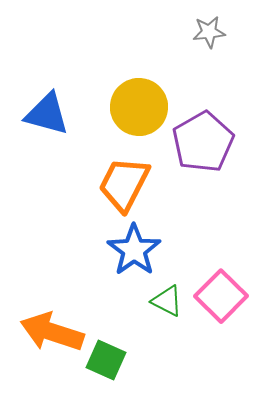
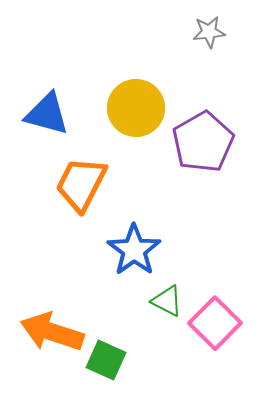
yellow circle: moved 3 px left, 1 px down
orange trapezoid: moved 43 px left
pink square: moved 6 px left, 27 px down
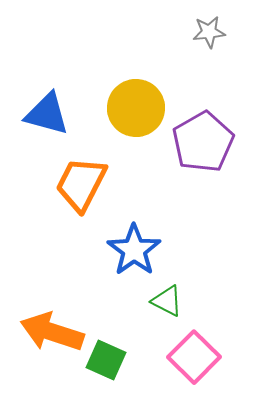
pink square: moved 21 px left, 34 px down
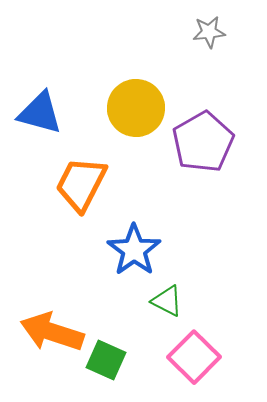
blue triangle: moved 7 px left, 1 px up
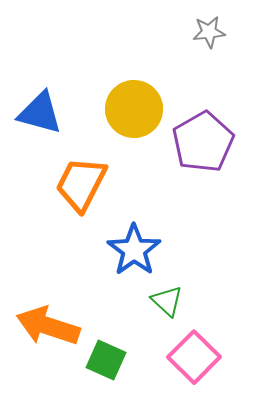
yellow circle: moved 2 px left, 1 px down
green triangle: rotated 16 degrees clockwise
orange arrow: moved 4 px left, 6 px up
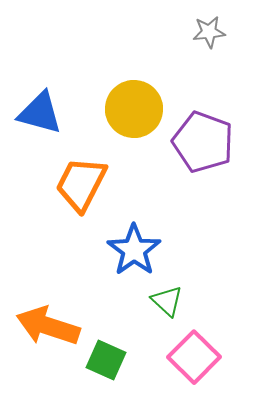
purple pentagon: rotated 22 degrees counterclockwise
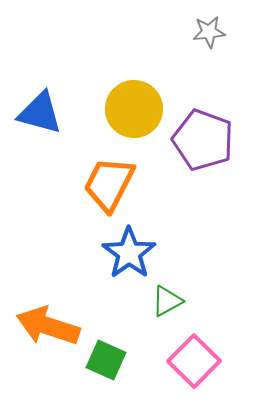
purple pentagon: moved 2 px up
orange trapezoid: moved 28 px right
blue star: moved 5 px left, 3 px down
green triangle: rotated 48 degrees clockwise
pink square: moved 4 px down
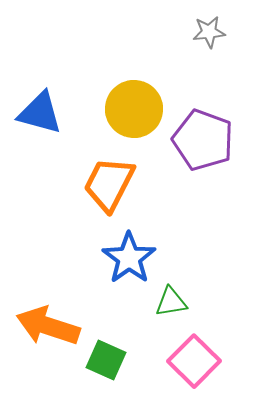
blue star: moved 5 px down
green triangle: moved 4 px right, 1 px down; rotated 20 degrees clockwise
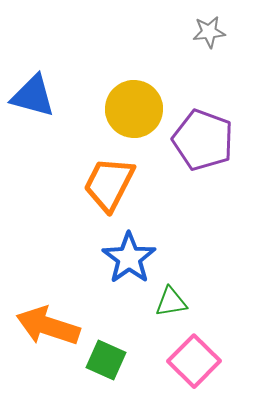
blue triangle: moved 7 px left, 17 px up
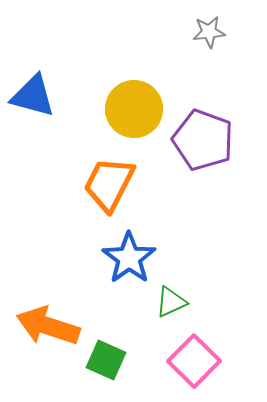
green triangle: rotated 16 degrees counterclockwise
